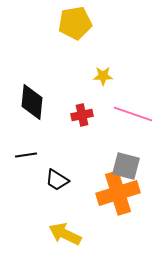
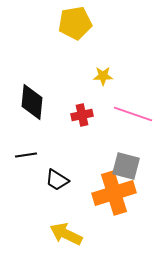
orange cross: moved 4 px left
yellow arrow: moved 1 px right
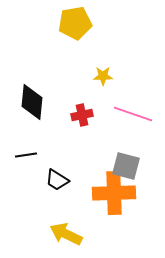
orange cross: rotated 15 degrees clockwise
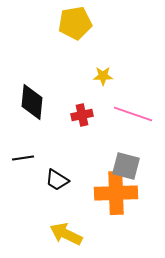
black line: moved 3 px left, 3 px down
orange cross: moved 2 px right
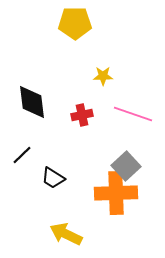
yellow pentagon: rotated 8 degrees clockwise
black diamond: rotated 12 degrees counterclockwise
black line: moved 1 px left, 3 px up; rotated 35 degrees counterclockwise
gray square: rotated 32 degrees clockwise
black trapezoid: moved 4 px left, 2 px up
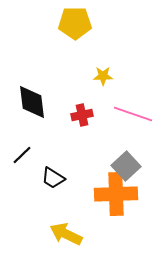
orange cross: moved 1 px down
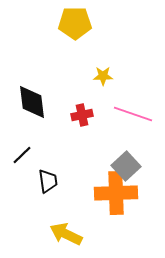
black trapezoid: moved 5 px left, 3 px down; rotated 130 degrees counterclockwise
orange cross: moved 1 px up
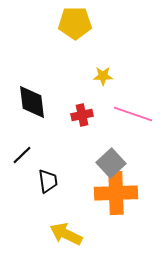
gray square: moved 15 px left, 3 px up
